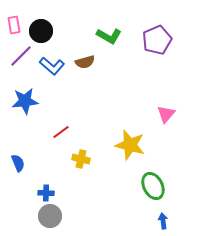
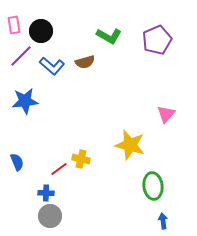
red line: moved 2 px left, 37 px down
blue semicircle: moved 1 px left, 1 px up
green ellipse: rotated 20 degrees clockwise
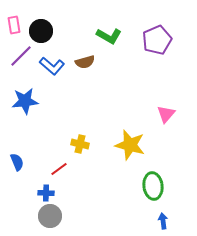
yellow cross: moved 1 px left, 15 px up
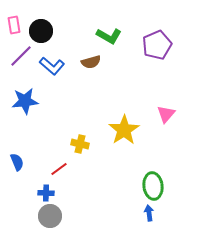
purple pentagon: moved 5 px down
brown semicircle: moved 6 px right
yellow star: moved 6 px left, 15 px up; rotated 24 degrees clockwise
blue arrow: moved 14 px left, 8 px up
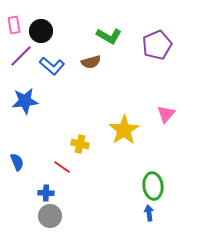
red line: moved 3 px right, 2 px up; rotated 72 degrees clockwise
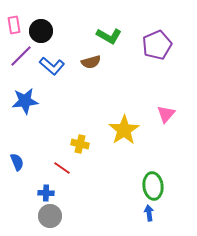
red line: moved 1 px down
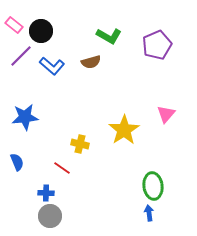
pink rectangle: rotated 42 degrees counterclockwise
blue star: moved 16 px down
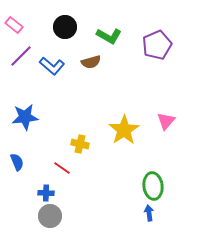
black circle: moved 24 px right, 4 px up
pink triangle: moved 7 px down
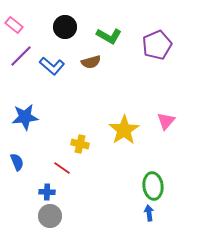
blue cross: moved 1 px right, 1 px up
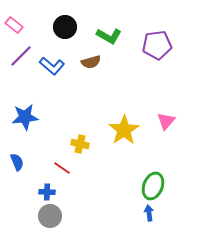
purple pentagon: rotated 16 degrees clockwise
green ellipse: rotated 28 degrees clockwise
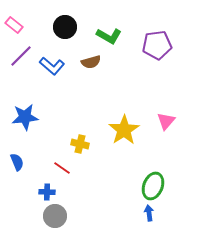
gray circle: moved 5 px right
